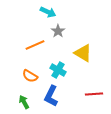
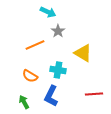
cyan cross: rotated 21 degrees counterclockwise
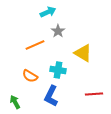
cyan arrow: rotated 49 degrees counterclockwise
green arrow: moved 9 px left
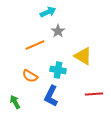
yellow triangle: moved 3 px down
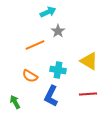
yellow triangle: moved 6 px right, 5 px down
red line: moved 6 px left
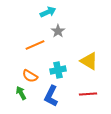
cyan cross: rotated 21 degrees counterclockwise
green arrow: moved 6 px right, 9 px up
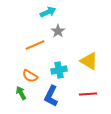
cyan cross: moved 1 px right
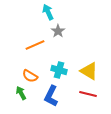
cyan arrow: rotated 91 degrees counterclockwise
yellow triangle: moved 10 px down
cyan cross: rotated 28 degrees clockwise
red line: rotated 18 degrees clockwise
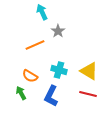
cyan arrow: moved 6 px left
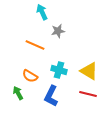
gray star: rotated 24 degrees clockwise
orange line: rotated 48 degrees clockwise
green arrow: moved 3 px left
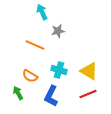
red line: rotated 36 degrees counterclockwise
